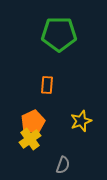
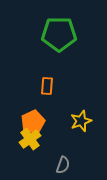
orange rectangle: moved 1 px down
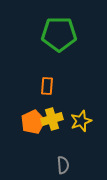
yellow cross: moved 22 px right, 20 px up; rotated 20 degrees clockwise
gray semicircle: rotated 24 degrees counterclockwise
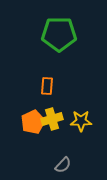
yellow star: rotated 20 degrees clockwise
gray semicircle: rotated 48 degrees clockwise
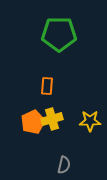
yellow star: moved 9 px right
gray semicircle: moved 1 px right; rotated 30 degrees counterclockwise
